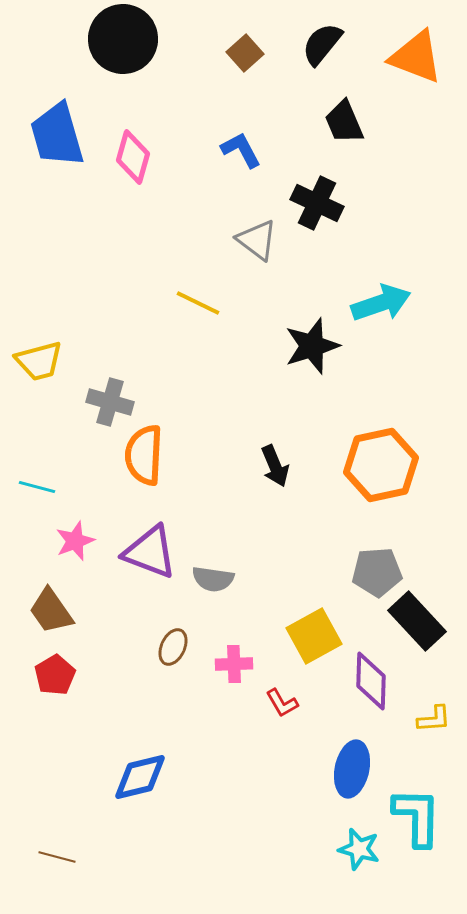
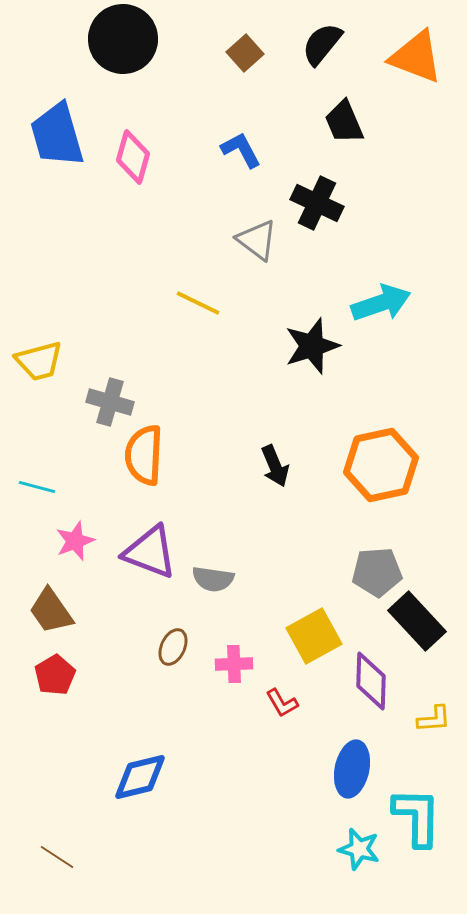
brown line: rotated 18 degrees clockwise
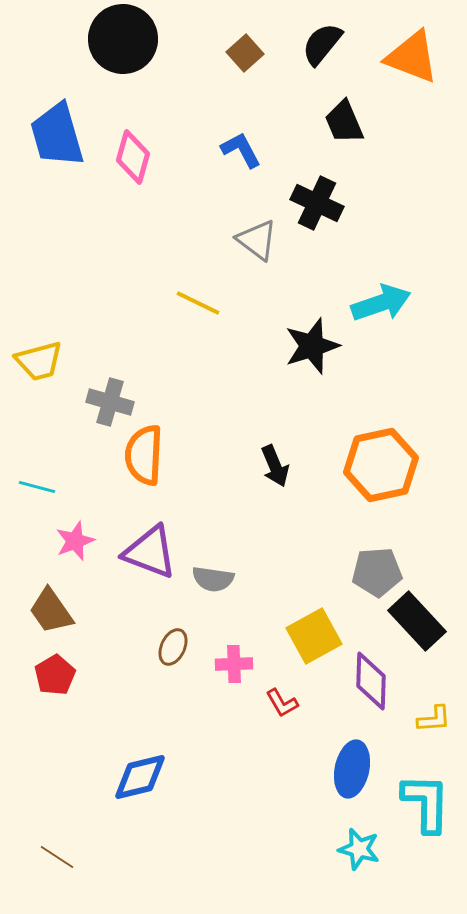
orange triangle: moved 4 px left
cyan L-shape: moved 9 px right, 14 px up
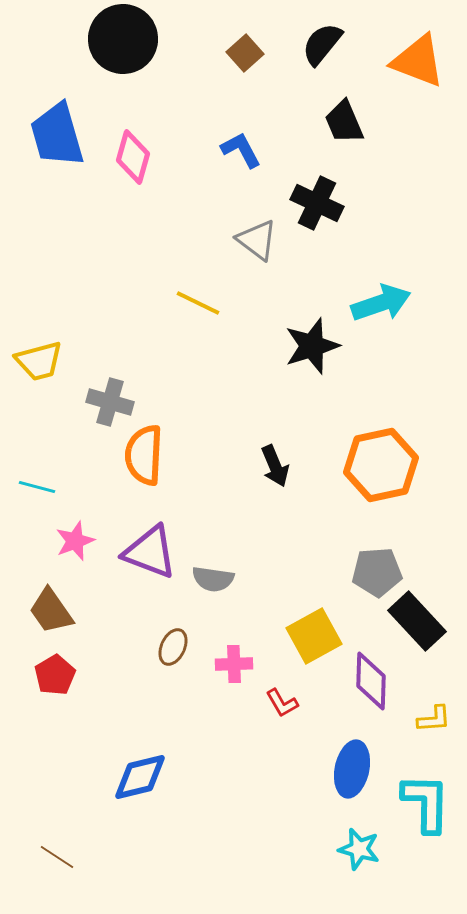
orange triangle: moved 6 px right, 4 px down
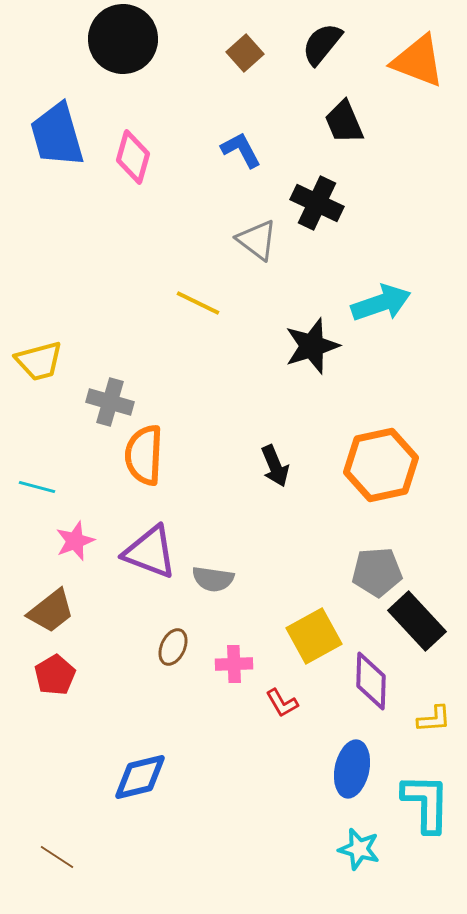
brown trapezoid: rotated 93 degrees counterclockwise
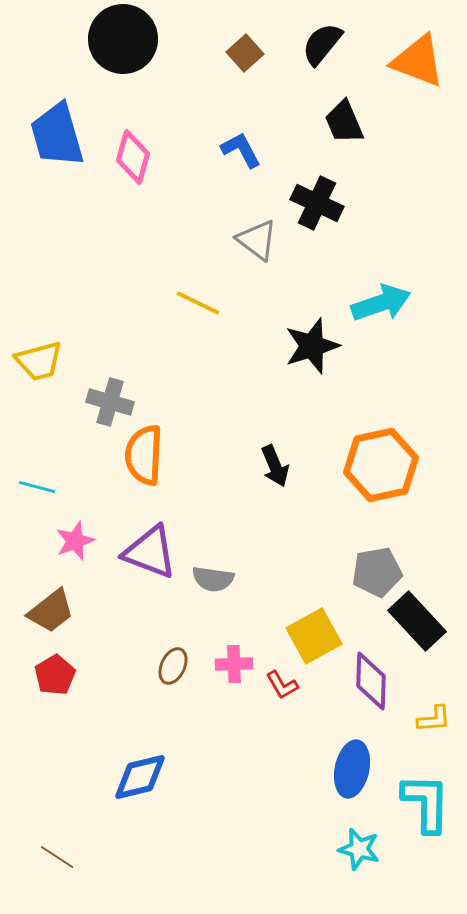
gray pentagon: rotated 6 degrees counterclockwise
brown ellipse: moved 19 px down
red L-shape: moved 18 px up
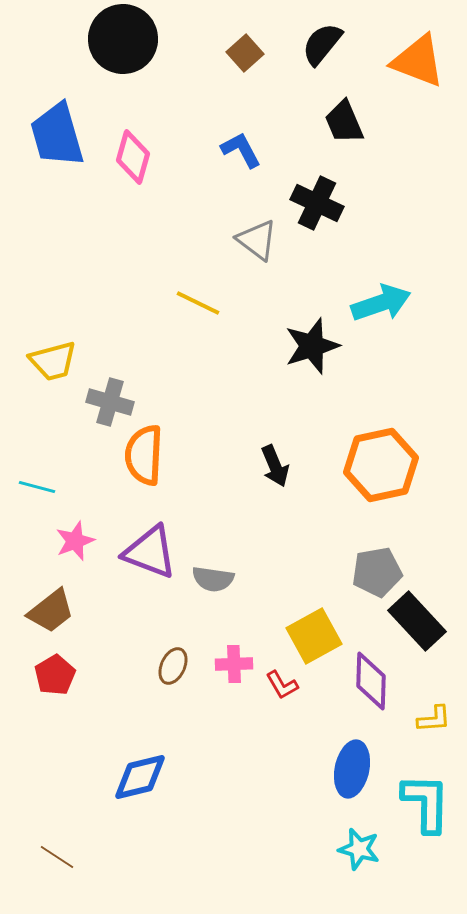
yellow trapezoid: moved 14 px right
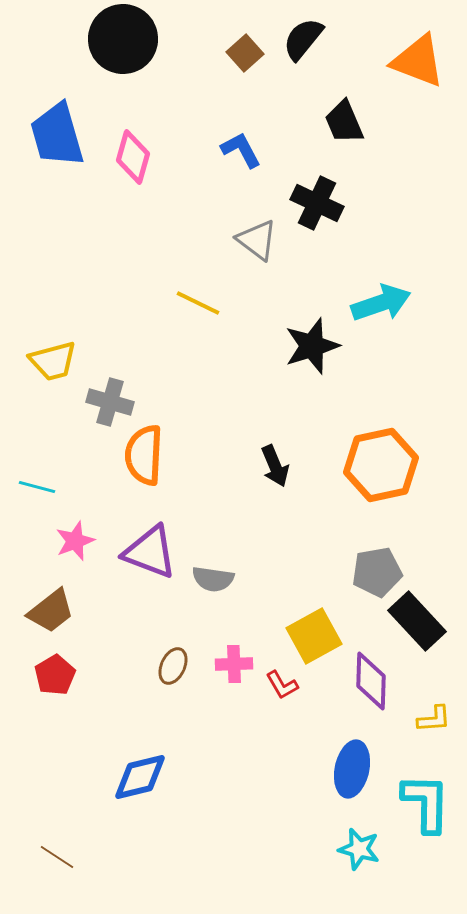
black semicircle: moved 19 px left, 5 px up
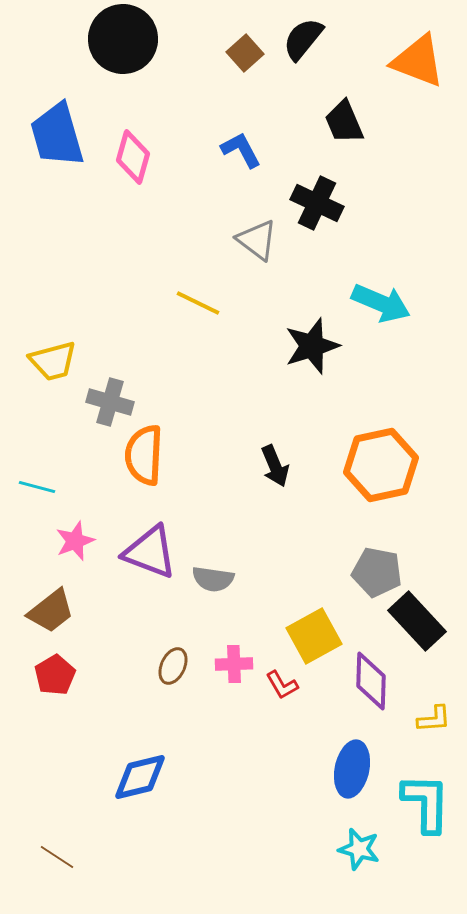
cyan arrow: rotated 42 degrees clockwise
gray pentagon: rotated 21 degrees clockwise
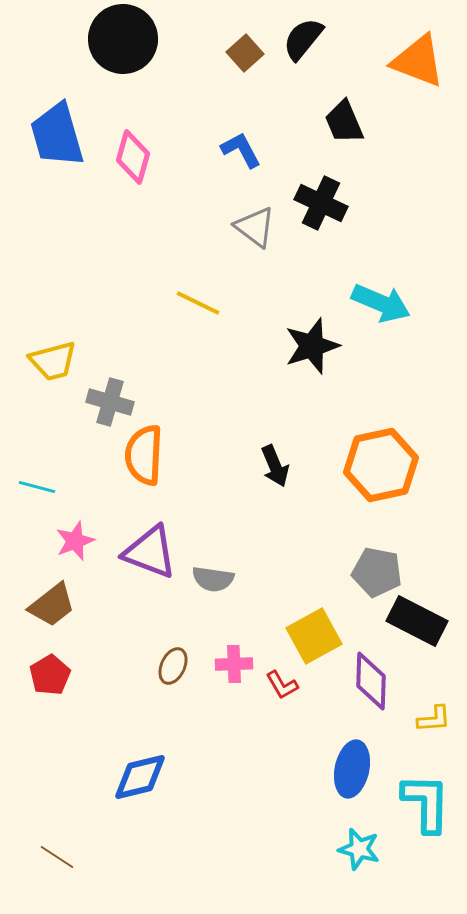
black cross: moved 4 px right
gray triangle: moved 2 px left, 13 px up
brown trapezoid: moved 1 px right, 6 px up
black rectangle: rotated 20 degrees counterclockwise
red pentagon: moved 5 px left
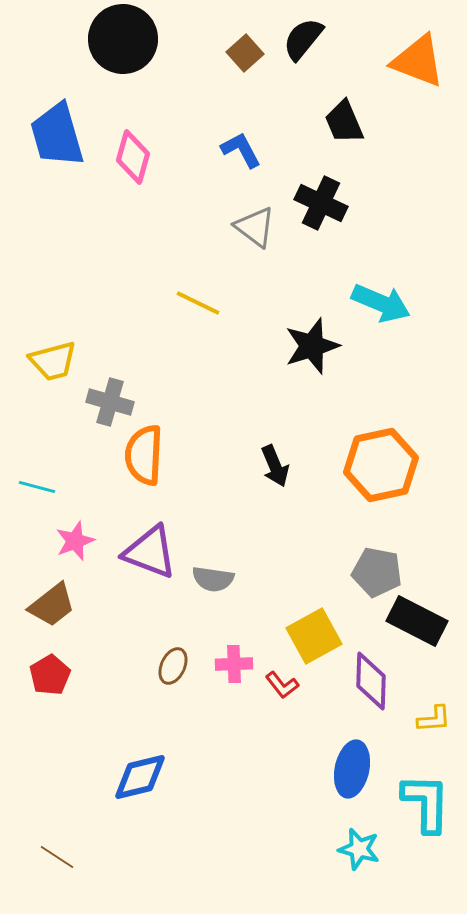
red L-shape: rotated 8 degrees counterclockwise
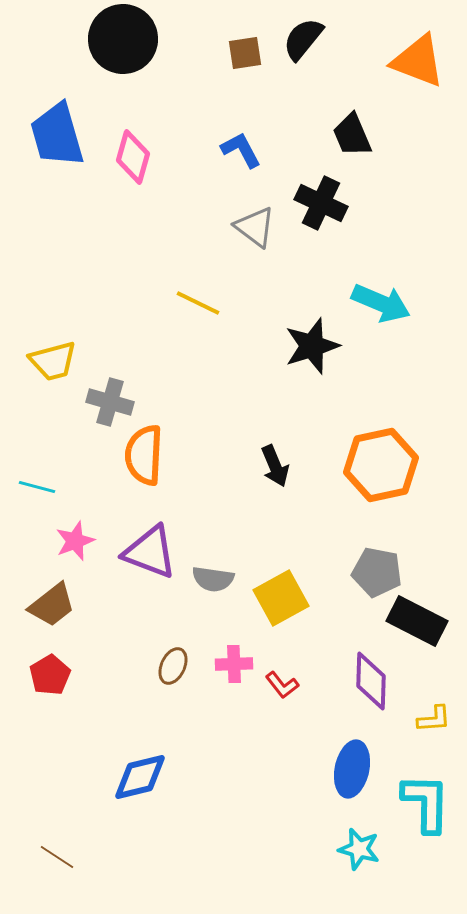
brown square: rotated 33 degrees clockwise
black trapezoid: moved 8 px right, 13 px down
yellow square: moved 33 px left, 38 px up
